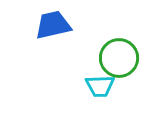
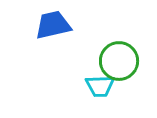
green circle: moved 3 px down
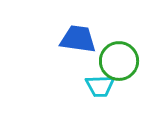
blue trapezoid: moved 25 px right, 14 px down; rotated 21 degrees clockwise
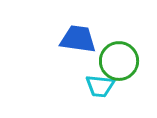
cyan trapezoid: rotated 8 degrees clockwise
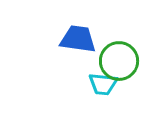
cyan trapezoid: moved 3 px right, 2 px up
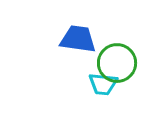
green circle: moved 2 px left, 2 px down
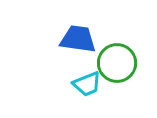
cyan trapezoid: moved 16 px left; rotated 28 degrees counterclockwise
